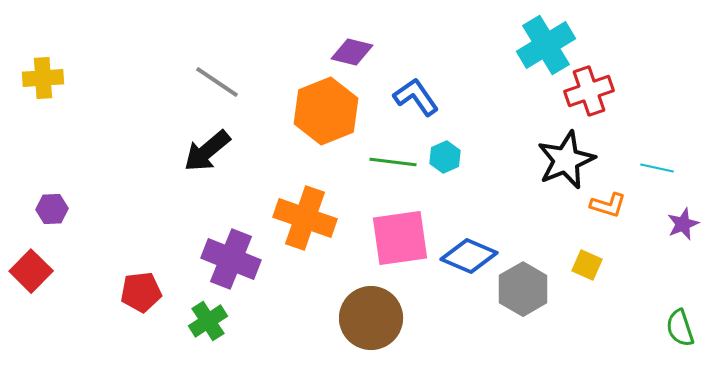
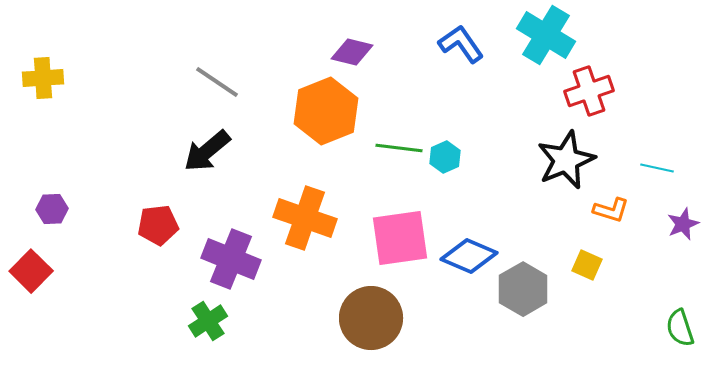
cyan cross: moved 10 px up; rotated 28 degrees counterclockwise
blue L-shape: moved 45 px right, 53 px up
green line: moved 6 px right, 14 px up
orange L-shape: moved 3 px right, 5 px down
red pentagon: moved 17 px right, 67 px up
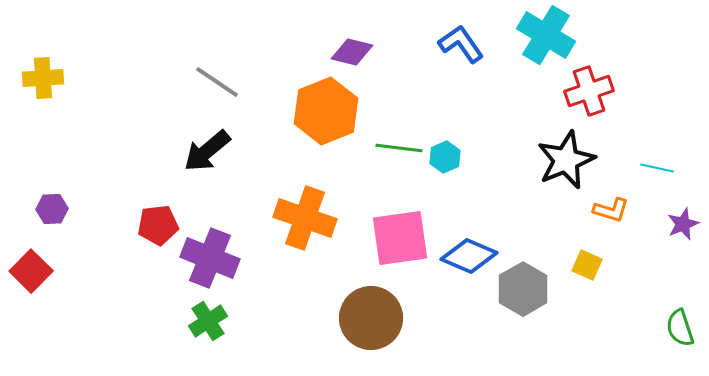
purple cross: moved 21 px left, 1 px up
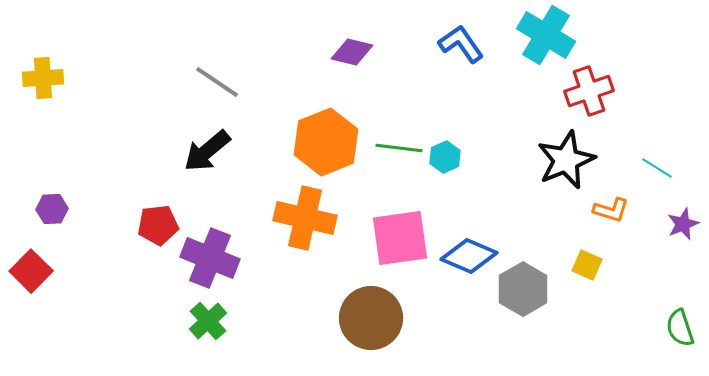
orange hexagon: moved 31 px down
cyan line: rotated 20 degrees clockwise
orange cross: rotated 6 degrees counterclockwise
green cross: rotated 9 degrees counterclockwise
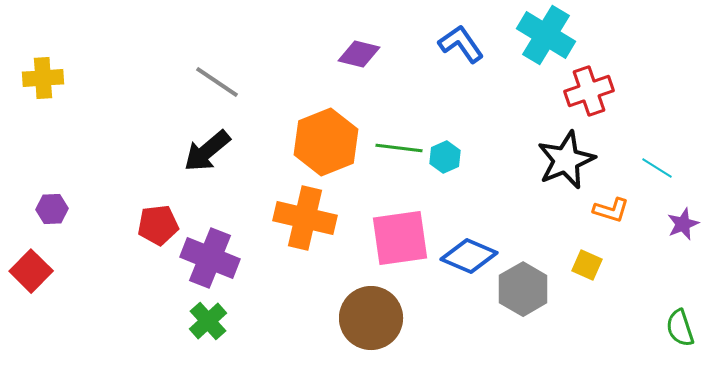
purple diamond: moved 7 px right, 2 px down
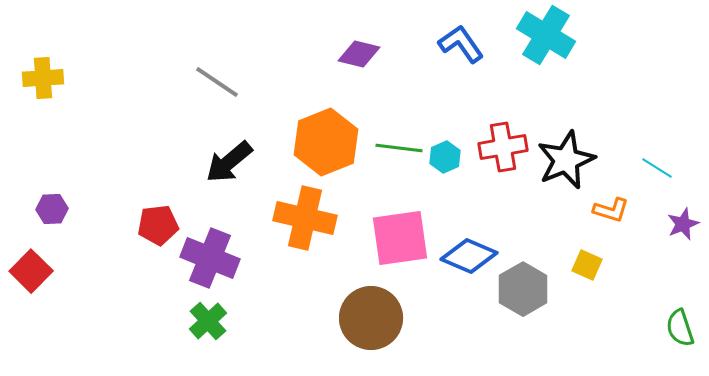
red cross: moved 86 px left, 56 px down; rotated 9 degrees clockwise
black arrow: moved 22 px right, 11 px down
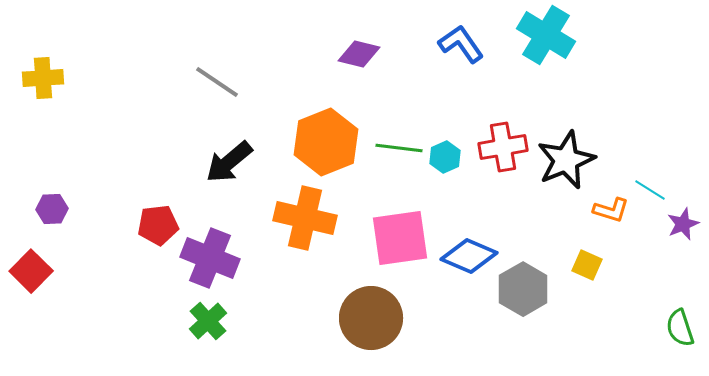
cyan line: moved 7 px left, 22 px down
